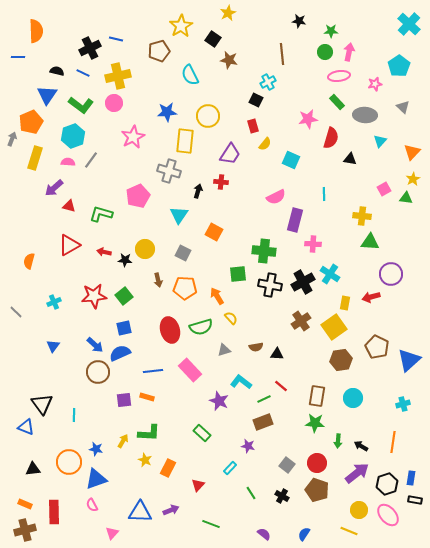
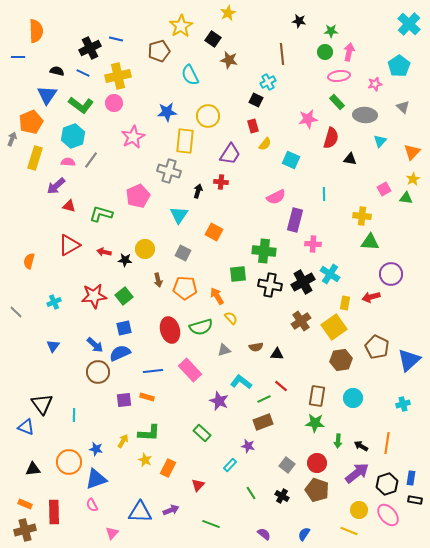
purple arrow at (54, 188): moved 2 px right, 2 px up
orange line at (393, 442): moved 6 px left, 1 px down
cyan rectangle at (230, 468): moved 3 px up
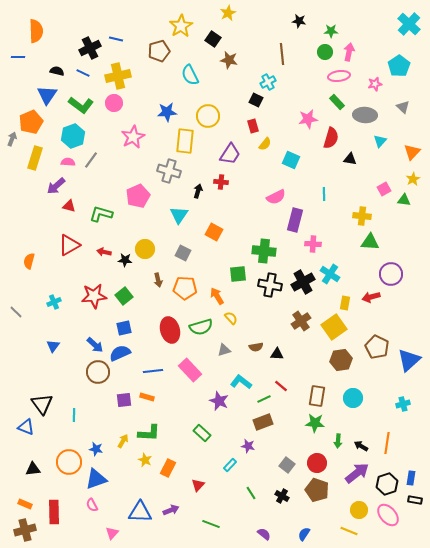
green triangle at (406, 198): moved 2 px left, 2 px down
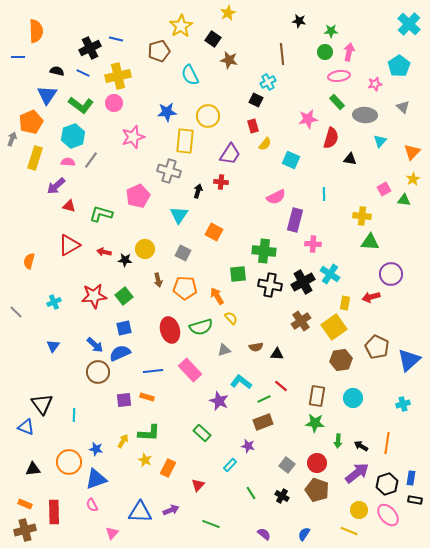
pink star at (133, 137): rotated 10 degrees clockwise
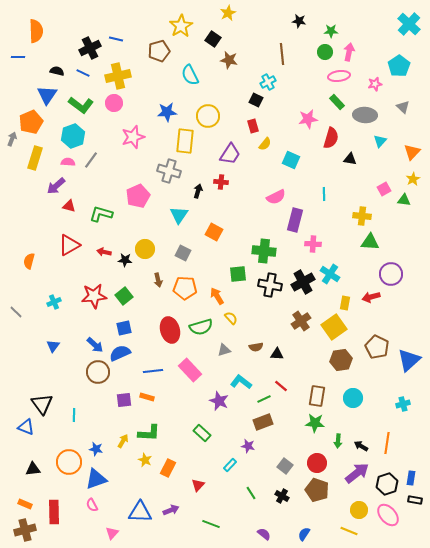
gray square at (287, 465): moved 2 px left, 1 px down
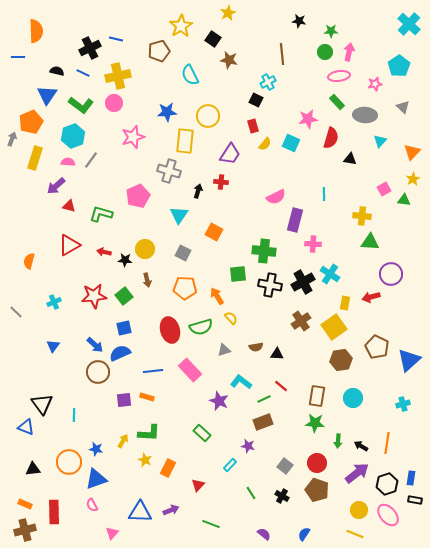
cyan square at (291, 160): moved 17 px up
brown arrow at (158, 280): moved 11 px left
yellow line at (349, 531): moved 6 px right, 3 px down
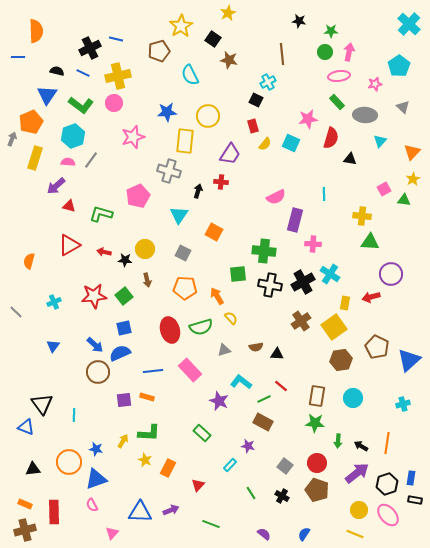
brown rectangle at (263, 422): rotated 48 degrees clockwise
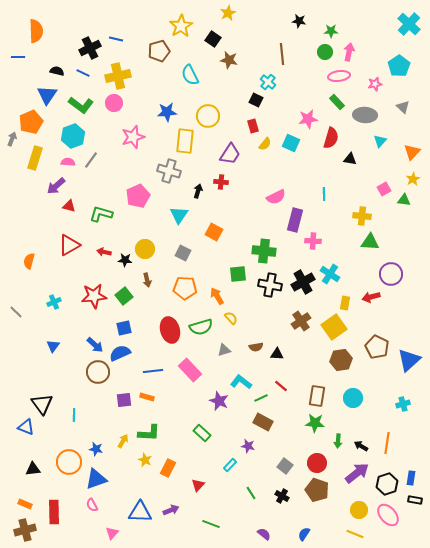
cyan cross at (268, 82): rotated 21 degrees counterclockwise
pink cross at (313, 244): moved 3 px up
green line at (264, 399): moved 3 px left, 1 px up
